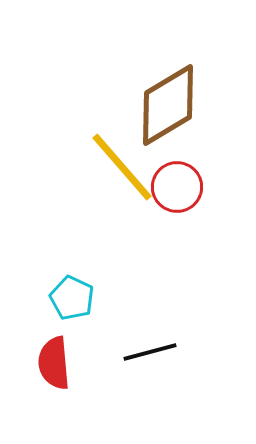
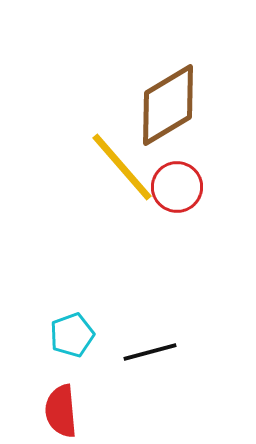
cyan pentagon: moved 37 px down; rotated 27 degrees clockwise
red semicircle: moved 7 px right, 48 px down
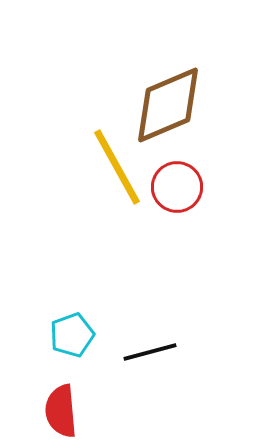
brown diamond: rotated 8 degrees clockwise
yellow line: moved 5 px left; rotated 12 degrees clockwise
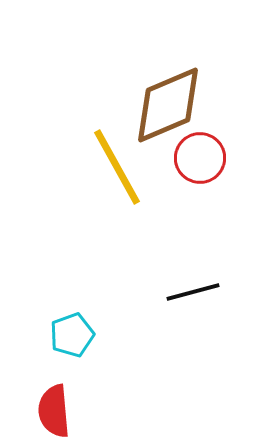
red circle: moved 23 px right, 29 px up
black line: moved 43 px right, 60 px up
red semicircle: moved 7 px left
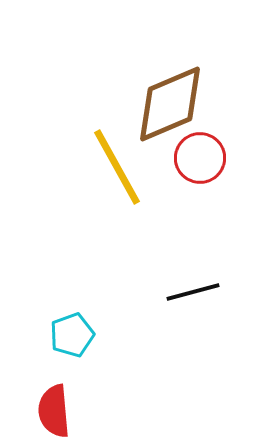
brown diamond: moved 2 px right, 1 px up
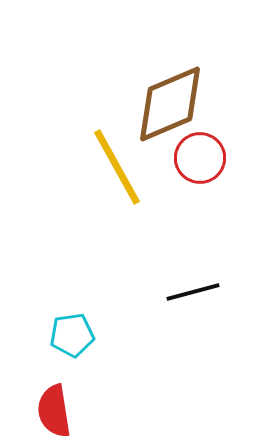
cyan pentagon: rotated 12 degrees clockwise
red semicircle: rotated 4 degrees counterclockwise
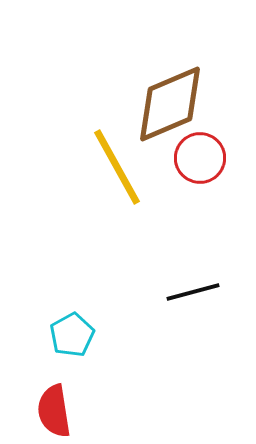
cyan pentagon: rotated 21 degrees counterclockwise
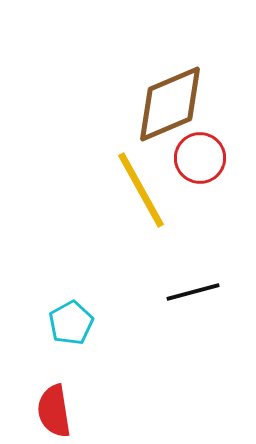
yellow line: moved 24 px right, 23 px down
cyan pentagon: moved 1 px left, 12 px up
